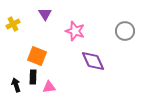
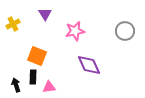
pink star: rotated 30 degrees counterclockwise
purple diamond: moved 4 px left, 4 px down
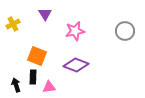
purple diamond: moved 13 px left; rotated 45 degrees counterclockwise
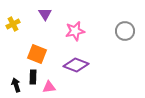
orange square: moved 2 px up
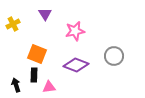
gray circle: moved 11 px left, 25 px down
black rectangle: moved 1 px right, 2 px up
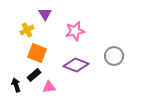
yellow cross: moved 14 px right, 6 px down
orange square: moved 1 px up
black rectangle: rotated 48 degrees clockwise
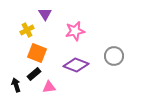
black rectangle: moved 1 px up
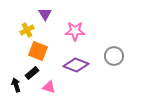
pink star: rotated 12 degrees clockwise
orange square: moved 1 px right, 2 px up
black rectangle: moved 2 px left, 1 px up
pink triangle: rotated 24 degrees clockwise
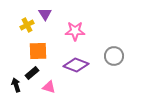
yellow cross: moved 5 px up
orange square: rotated 24 degrees counterclockwise
